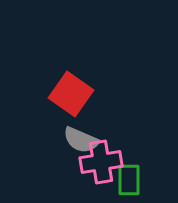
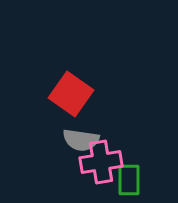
gray semicircle: rotated 15 degrees counterclockwise
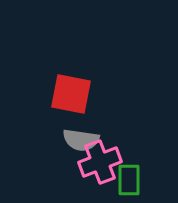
red square: rotated 24 degrees counterclockwise
pink cross: moved 1 px left; rotated 12 degrees counterclockwise
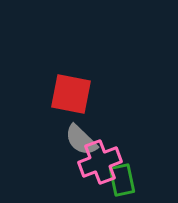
gray semicircle: rotated 36 degrees clockwise
green rectangle: moved 7 px left; rotated 12 degrees counterclockwise
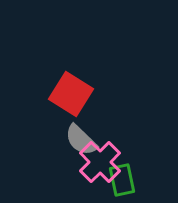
red square: rotated 21 degrees clockwise
pink cross: rotated 24 degrees counterclockwise
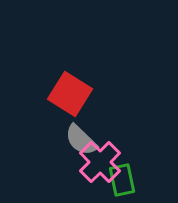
red square: moved 1 px left
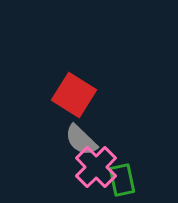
red square: moved 4 px right, 1 px down
pink cross: moved 4 px left, 5 px down
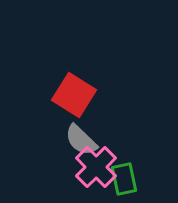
green rectangle: moved 2 px right, 1 px up
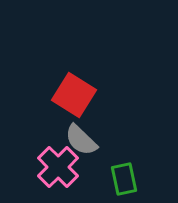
pink cross: moved 38 px left
